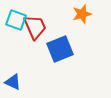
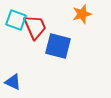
blue square: moved 2 px left, 3 px up; rotated 36 degrees clockwise
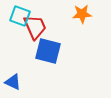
orange star: rotated 12 degrees clockwise
cyan square: moved 4 px right, 4 px up
blue square: moved 10 px left, 5 px down
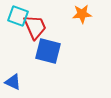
cyan square: moved 2 px left
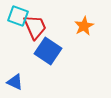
orange star: moved 2 px right, 12 px down; rotated 24 degrees counterclockwise
blue square: rotated 20 degrees clockwise
blue triangle: moved 2 px right
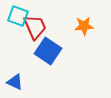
orange star: rotated 24 degrees clockwise
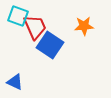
blue square: moved 2 px right, 6 px up
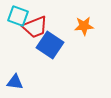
red trapezoid: rotated 92 degrees clockwise
blue triangle: rotated 18 degrees counterclockwise
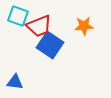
red trapezoid: moved 4 px right, 1 px up
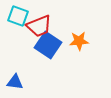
orange star: moved 5 px left, 15 px down
blue square: moved 2 px left
